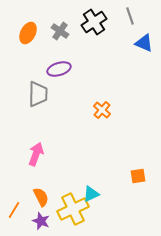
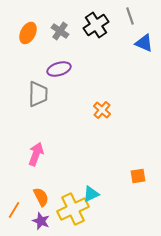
black cross: moved 2 px right, 3 px down
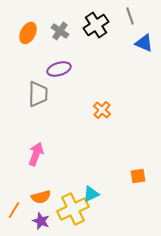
orange semicircle: rotated 102 degrees clockwise
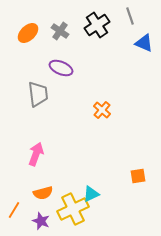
black cross: moved 1 px right
orange ellipse: rotated 20 degrees clockwise
purple ellipse: moved 2 px right, 1 px up; rotated 40 degrees clockwise
gray trapezoid: rotated 8 degrees counterclockwise
orange semicircle: moved 2 px right, 4 px up
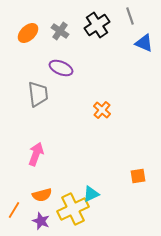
orange semicircle: moved 1 px left, 2 px down
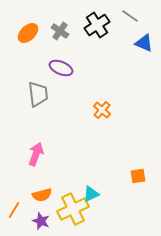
gray line: rotated 36 degrees counterclockwise
